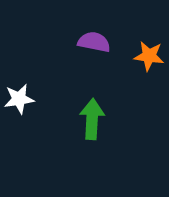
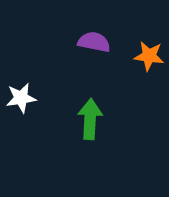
white star: moved 2 px right, 1 px up
green arrow: moved 2 px left
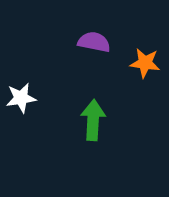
orange star: moved 4 px left, 7 px down
green arrow: moved 3 px right, 1 px down
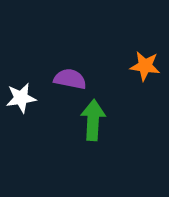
purple semicircle: moved 24 px left, 37 px down
orange star: moved 3 px down
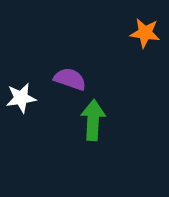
orange star: moved 33 px up
purple semicircle: rotated 8 degrees clockwise
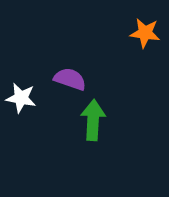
white star: rotated 20 degrees clockwise
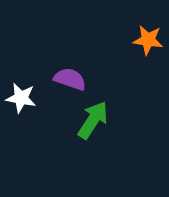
orange star: moved 3 px right, 7 px down
green arrow: rotated 30 degrees clockwise
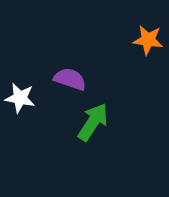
white star: moved 1 px left
green arrow: moved 2 px down
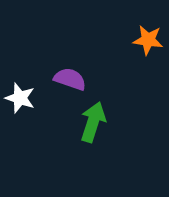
white star: rotated 8 degrees clockwise
green arrow: rotated 15 degrees counterclockwise
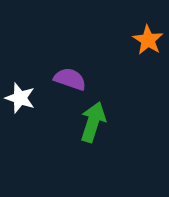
orange star: rotated 24 degrees clockwise
